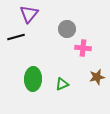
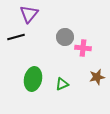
gray circle: moved 2 px left, 8 px down
green ellipse: rotated 10 degrees clockwise
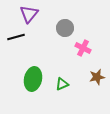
gray circle: moved 9 px up
pink cross: rotated 21 degrees clockwise
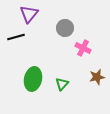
green triangle: rotated 24 degrees counterclockwise
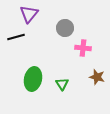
pink cross: rotated 21 degrees counterclockwise
brown star: rotated 28 degrees clockwise
green triangle: rotated 16 degrees counterclockwise
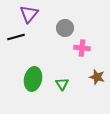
pink cross: moved 1 px left
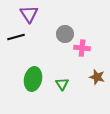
purple triangle: rotated 12 degrees counterclockwise
gray circle: moved 6 px down
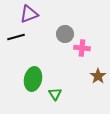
purple triangle: rotated 42 degrees clockwise
brown star: moved 1 px right, 1 px up; rotated 21 degrees clockwise
green triangle: moved 7 px left, 10 px down
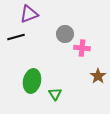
green ellipse: moved 1 px left, 2 px down
